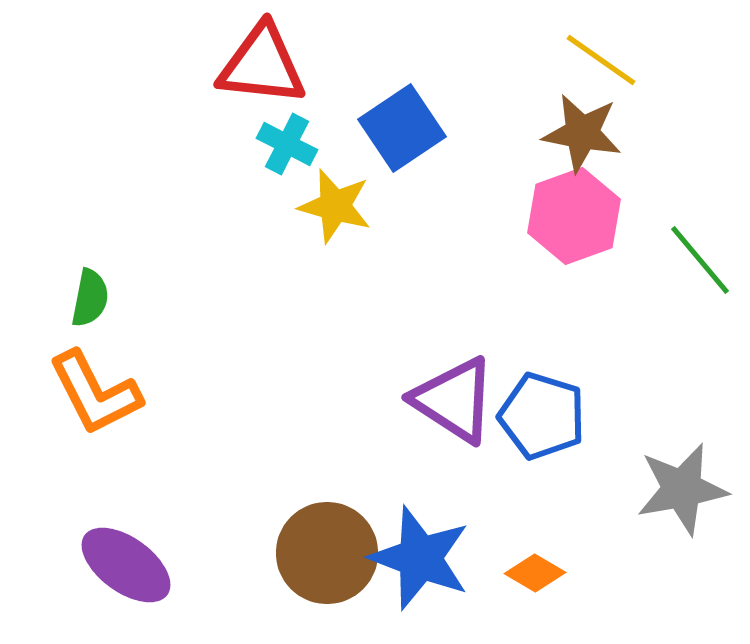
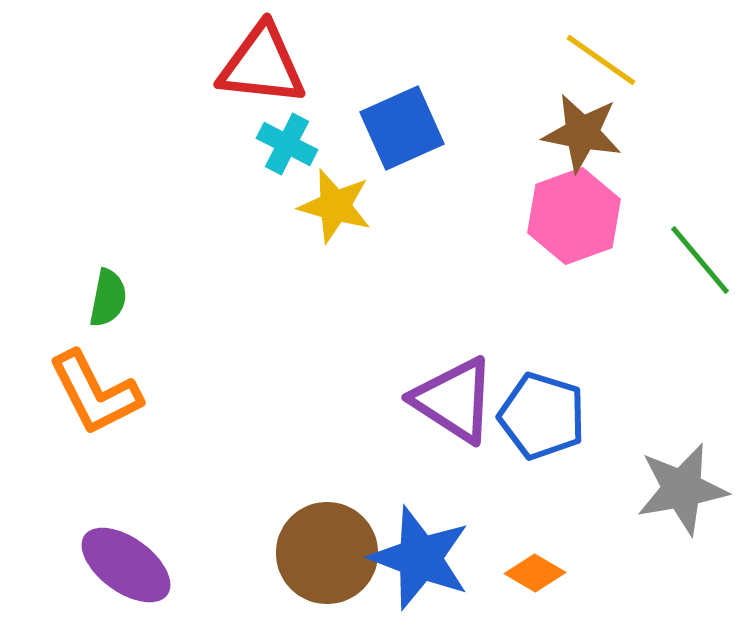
blue square: rotated 10 degrees clockwise
green semicircle: moved 18 px right
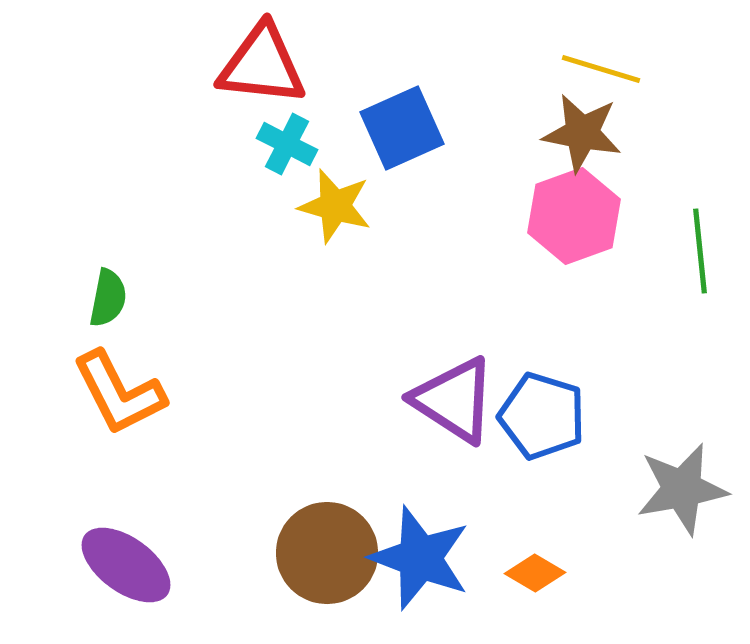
yellow line: moved 9 px down; rotated 18 degrees counterclockwise
green line: moved 9 px up; rotated 34 degrees clockwise
orange L-shape: moved 24 px right
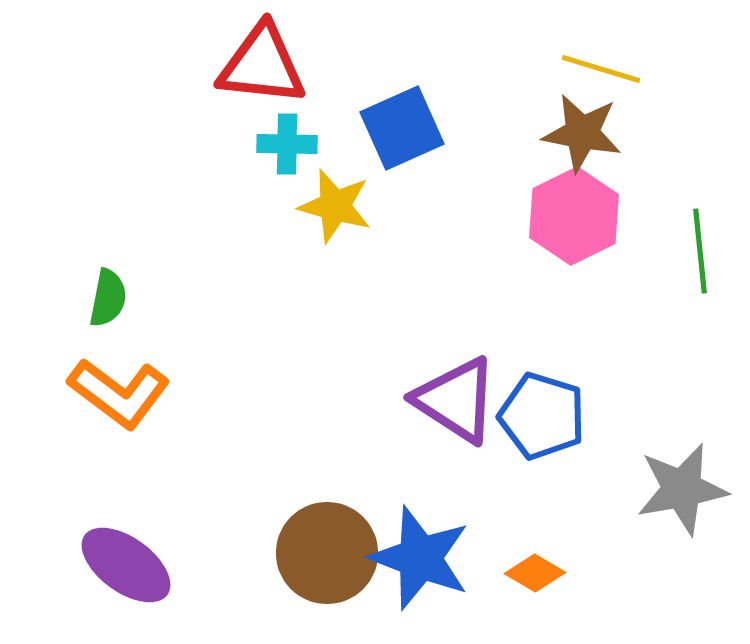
cyan cross: rotated 26 degrees counterclockwise
pink hexagon: rotated 6 degrees counterclockwise
orange L-shape: rotated 26 degrees counterclockwise
purple triangle: moved 2 px right
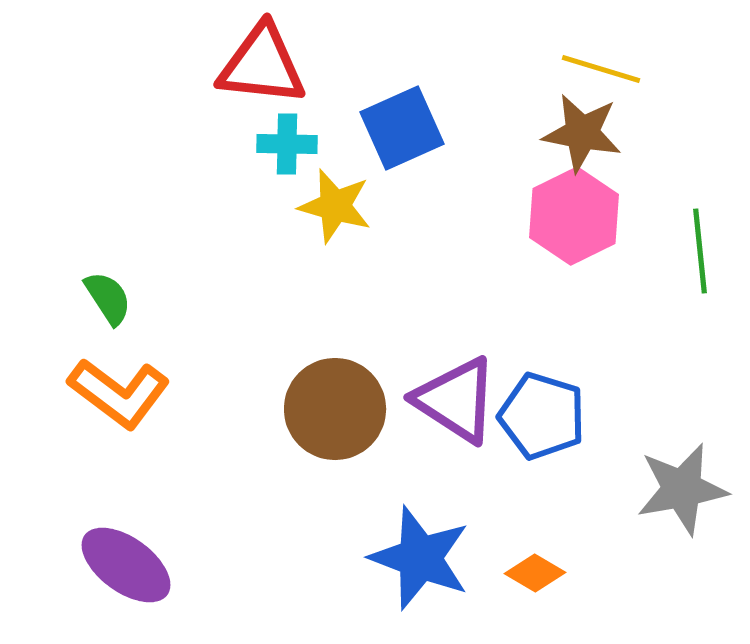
green semicircle: rotated 44 degrees counterclockwise
brown circle: moved 8 px right, 144 px up
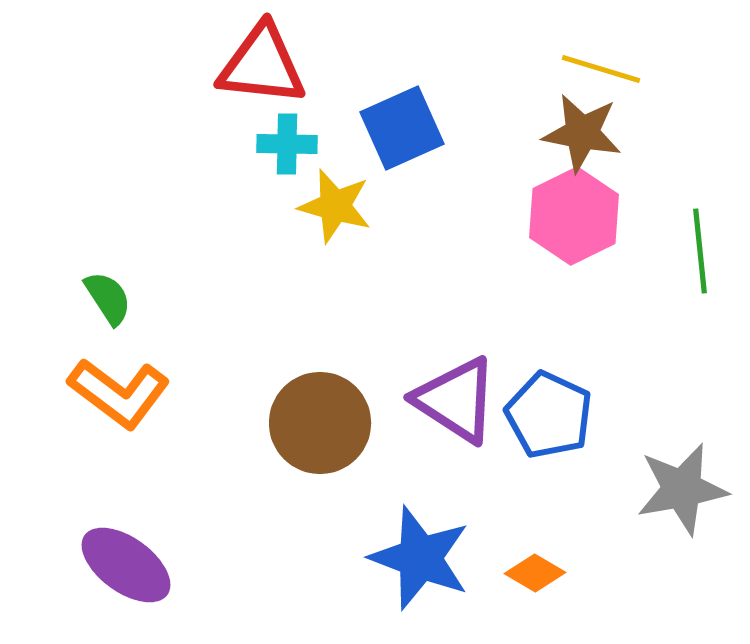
brown circle: moved 15 px left, 14 px down
blue pentagon: moved 7 px right, 1 px up; rotated 8 degrees clockwise
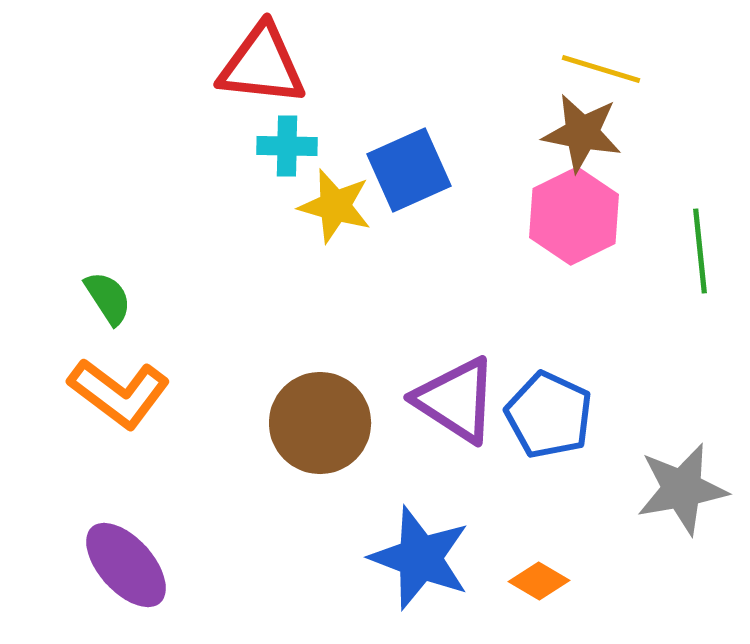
blue square: moved 7 px right, 42 px down
cyan cross: moved 2 px down
purple ellipse: rotated 12 degrees clockwise
orange diamond: moved 4 px right, 8 px down
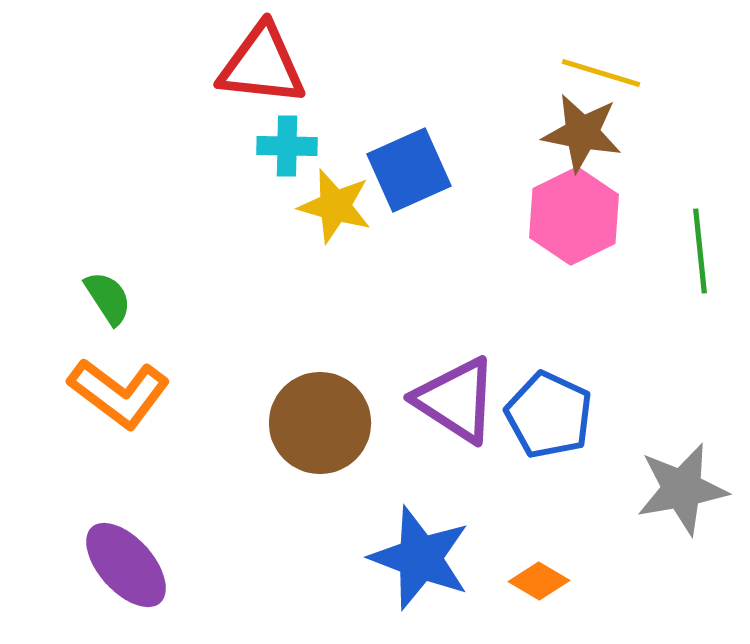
yellow line: moved 4 px down
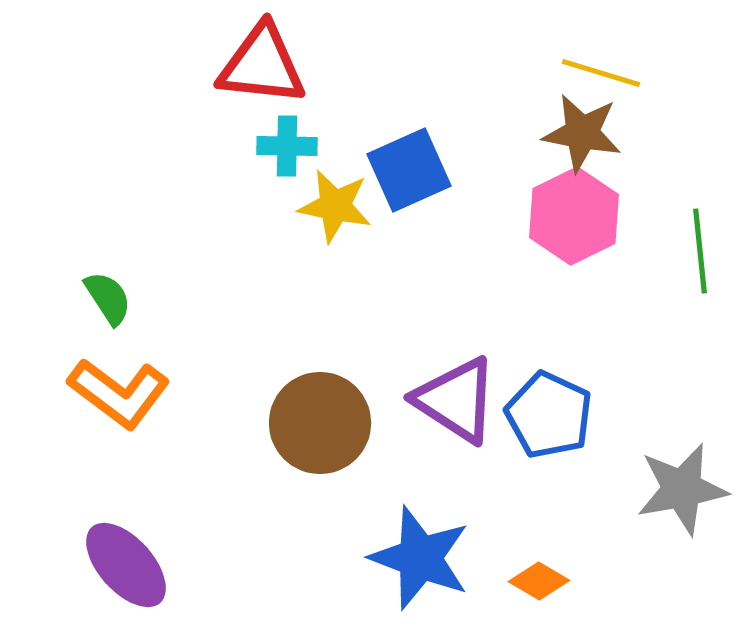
yellow star: rotated 4 degrees counterclockwise
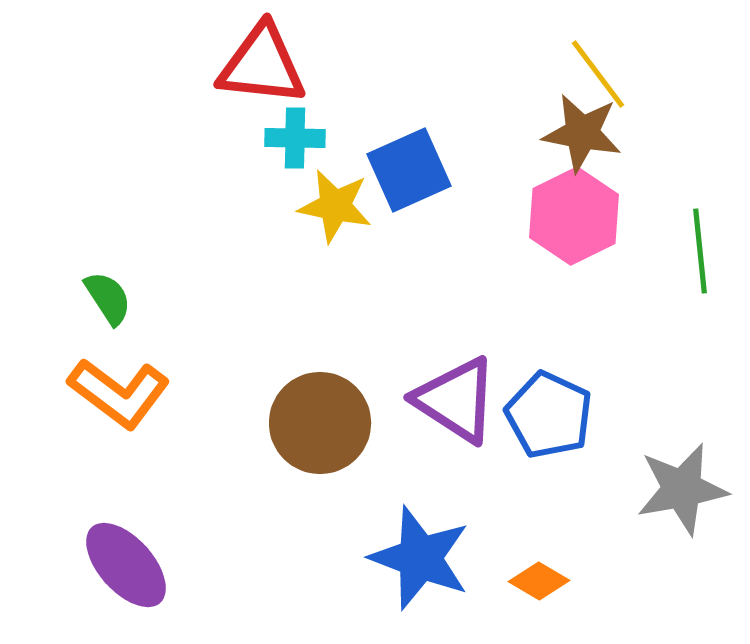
yellow line: moved 3 px left, 1 px down; rotated 36 degrees clockwise
cyan cross: moved 8 px right, 8 px up
